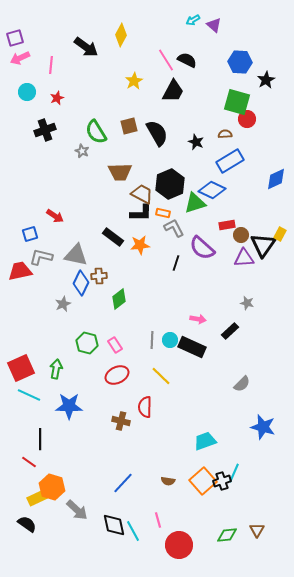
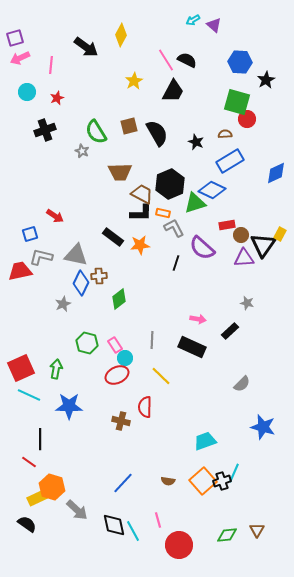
blue diamond at (276, 179): moved 6 px up
cyan circle at (170, 340): moved 45 px left, 18 px down
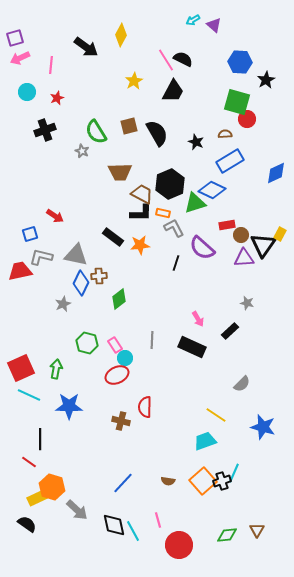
black semicircle at (187, 60): moved 4 px left, 1 px up
pink arrow at (198, 319): rotated 49 degrees clockwise
yellow line at (161, 376): moved 55 px right, 39 px down; rotated 10 degrees counterclockwise
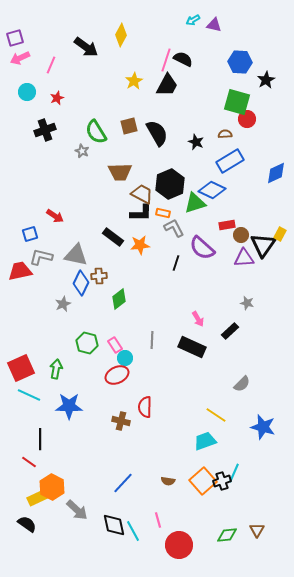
purple triangle at (214, 25): rotated 28 degrees counterclockwise
pink line at (166, 60): rotated 50 degrees clockwise
pink line at (51, 65): rotated 18 degrees clockwise
black trapezoid at (173, 91): moved 6 px left, 6 px up
orange hexagon at (52, 487): rotated 10 degrees clockwise
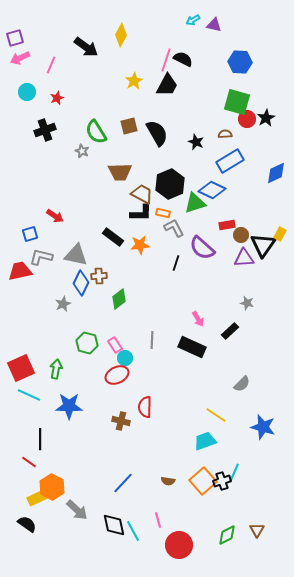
black star at (266, 80): moved 38 px down
green diamond at (227, 535): rotated 20 degrees counterclockwise
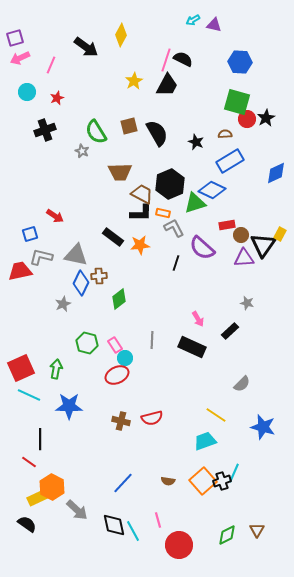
red semicircle at (145, 407): moved 7 px right, 11 px down; rotated 105 degrees counterclockwise
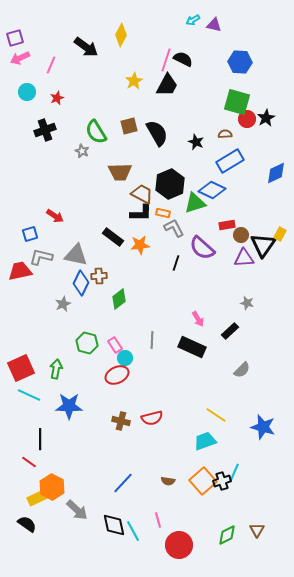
gray semicircle at (242, 384): moved 14 px up
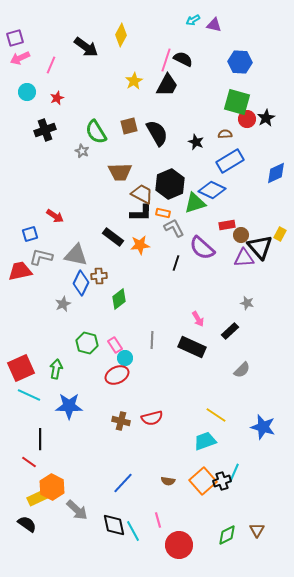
black triangle at (263, 245): moved 3 px left, 2 px down; rotated 16 degrees counterclockwise
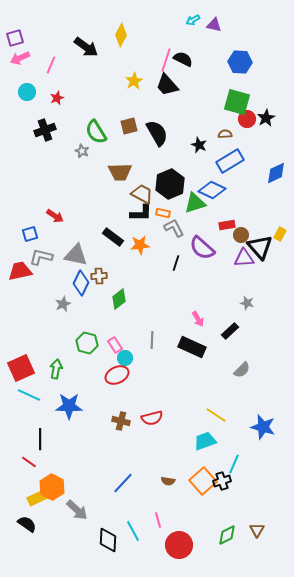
black trapezoid at (167, 85): rotated 110 degrees clockwise
black star at (196, 142): moved 3 px right, 3 px down
cyan line at (234, 473): moved 9 px up
black diamond at (114, 525): moved 6 px left, 15 px down; rotated 15 degrees clockwise
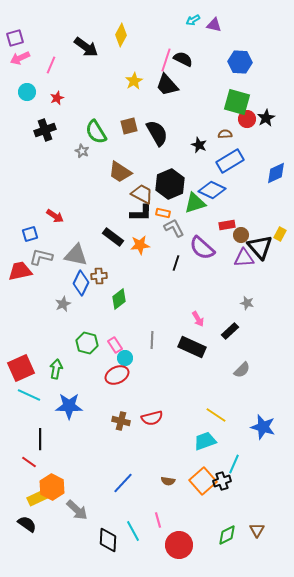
brown trapezoid at (120, 172): rotated 35 degrees clockwise
